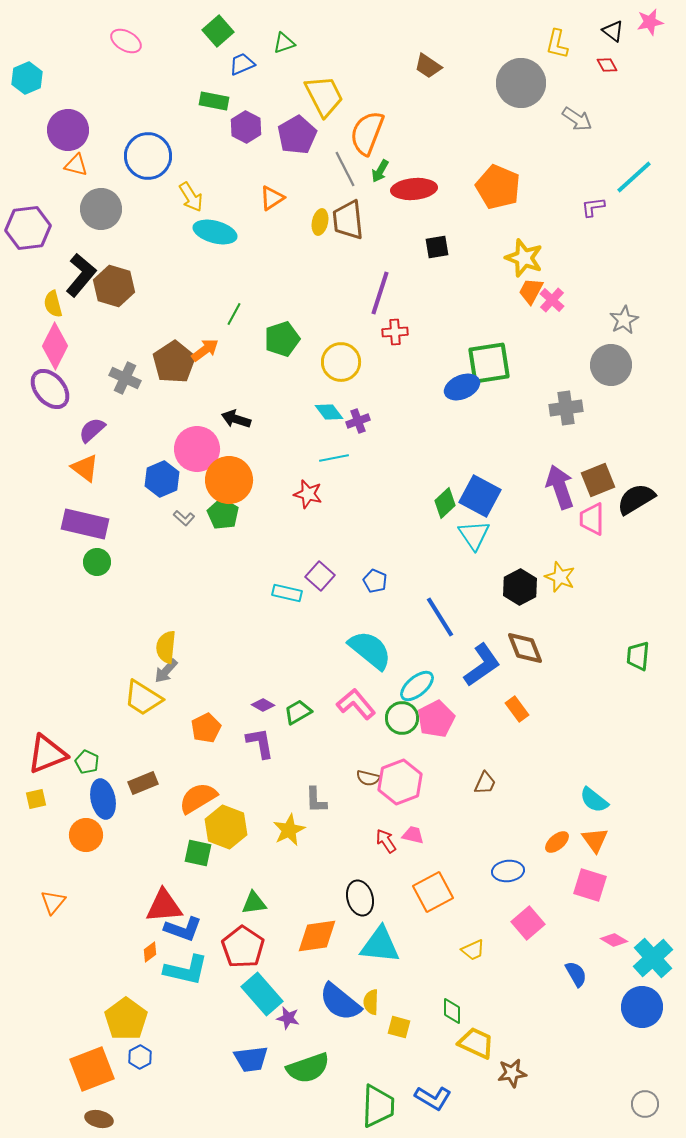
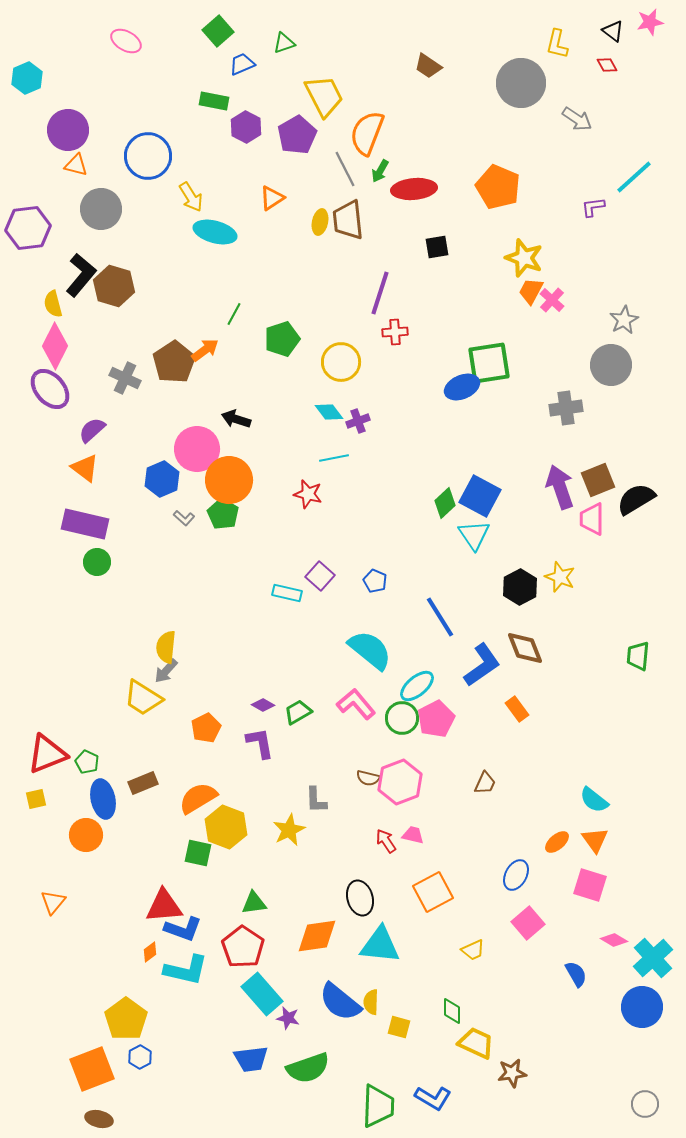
blue ellipse at (508, 871): moved 8 px right, 4 px down; rotated 56 degrees counterclockwise
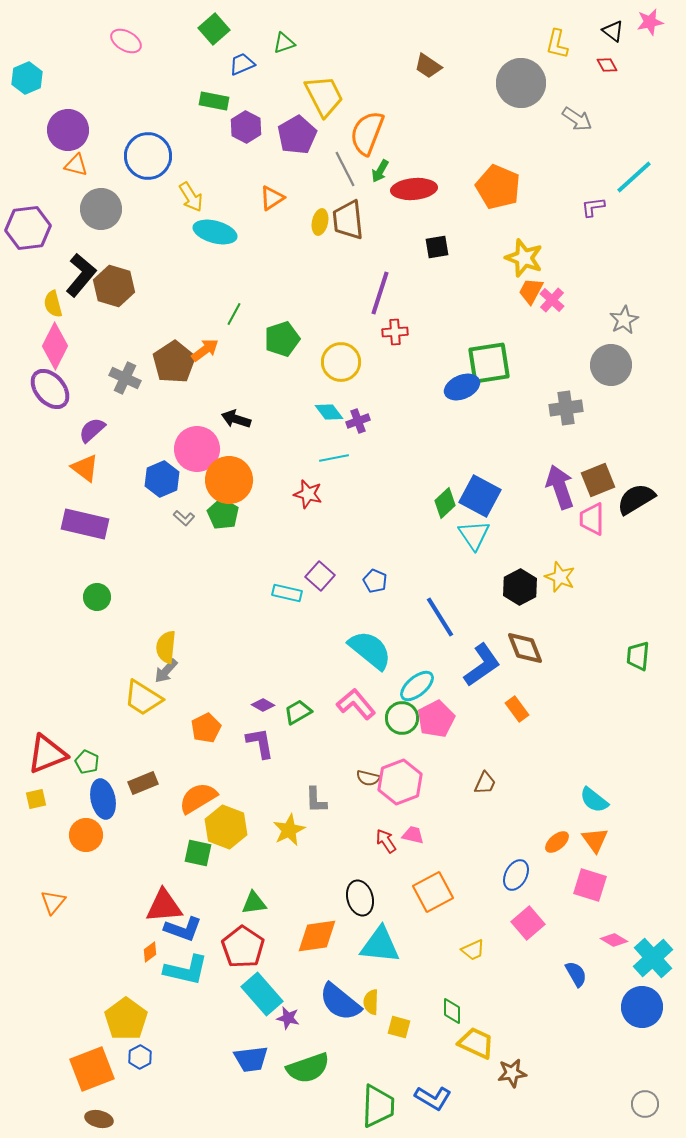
green square at (218, 31): moved 4 px left, 2 px up
green circle at (97, 562): moved 35 px down
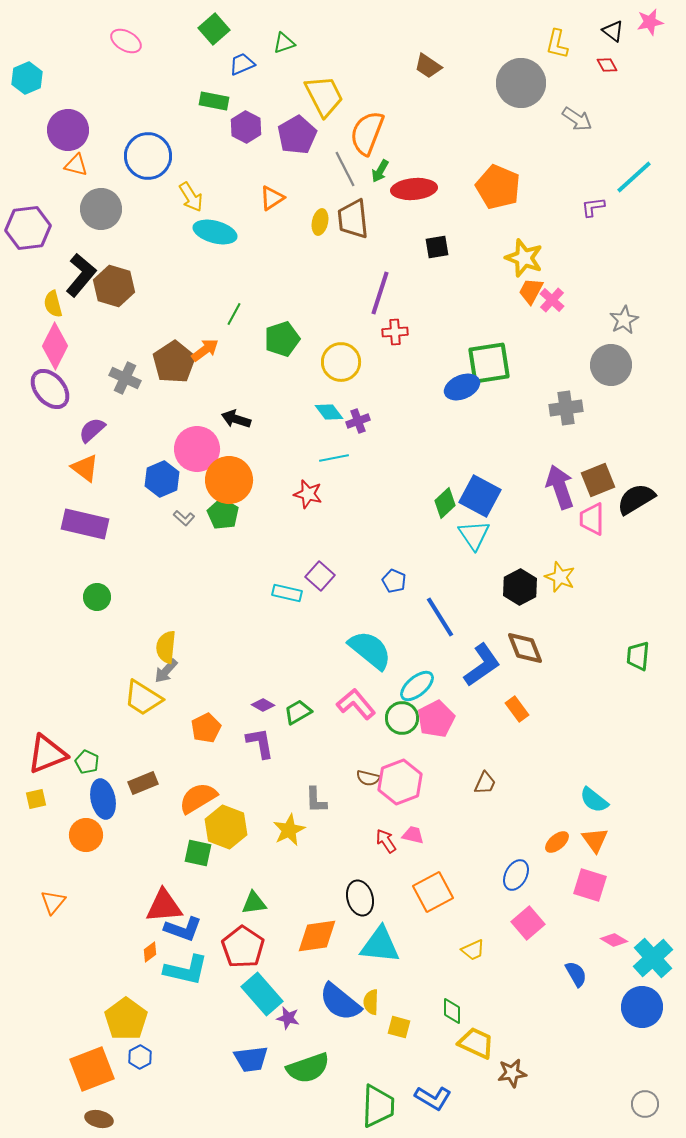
brown trapezoid at (348, 220): moved 5 px right, 1 px up
blue pentagon at (375, 581): moved 19 px right
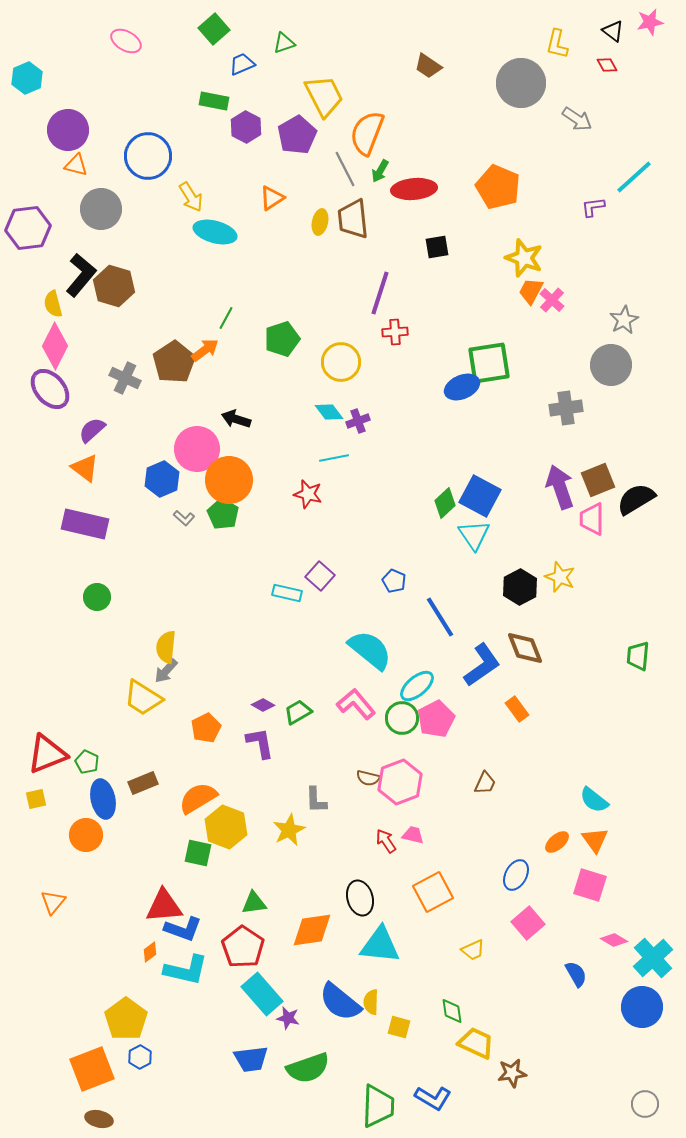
green line at (234, 314): moved 8 px left, 4 px down
orange diamond at (317, 936): moved 5 px left, 6 px up
green diamond at (452, 1011): rotated 8 degrees counterclockwise
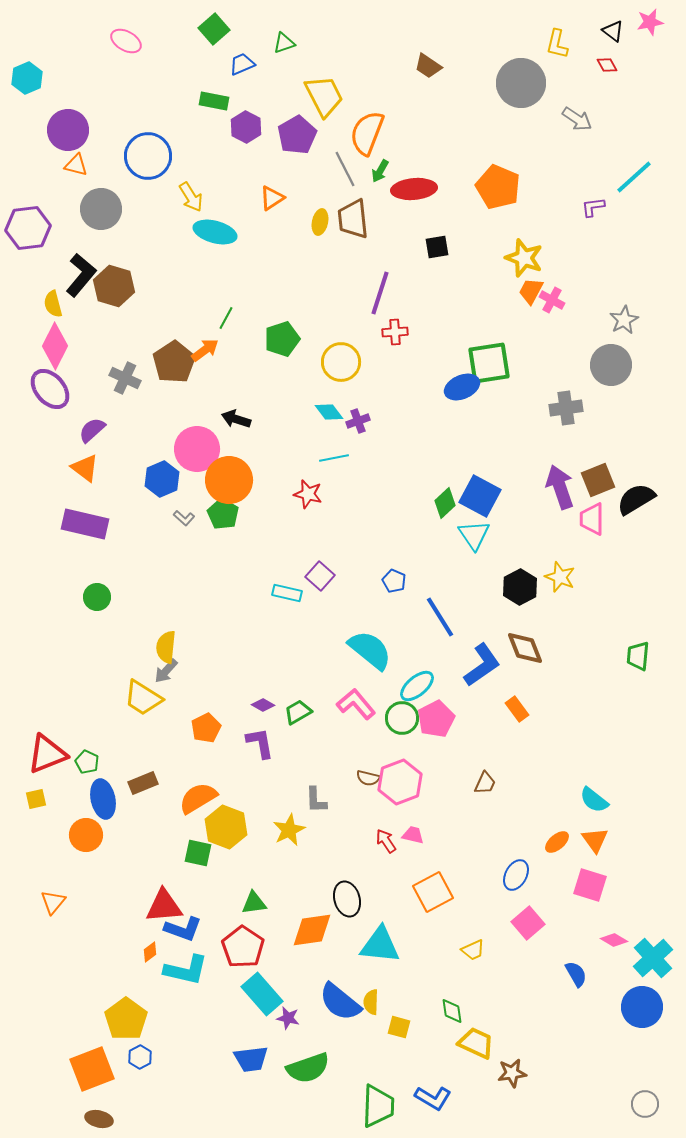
pink cross at (552, 300): rotated 15 degrees counterclockwise
black ellipse at (360, 898): moved 13 px left, 1 px down
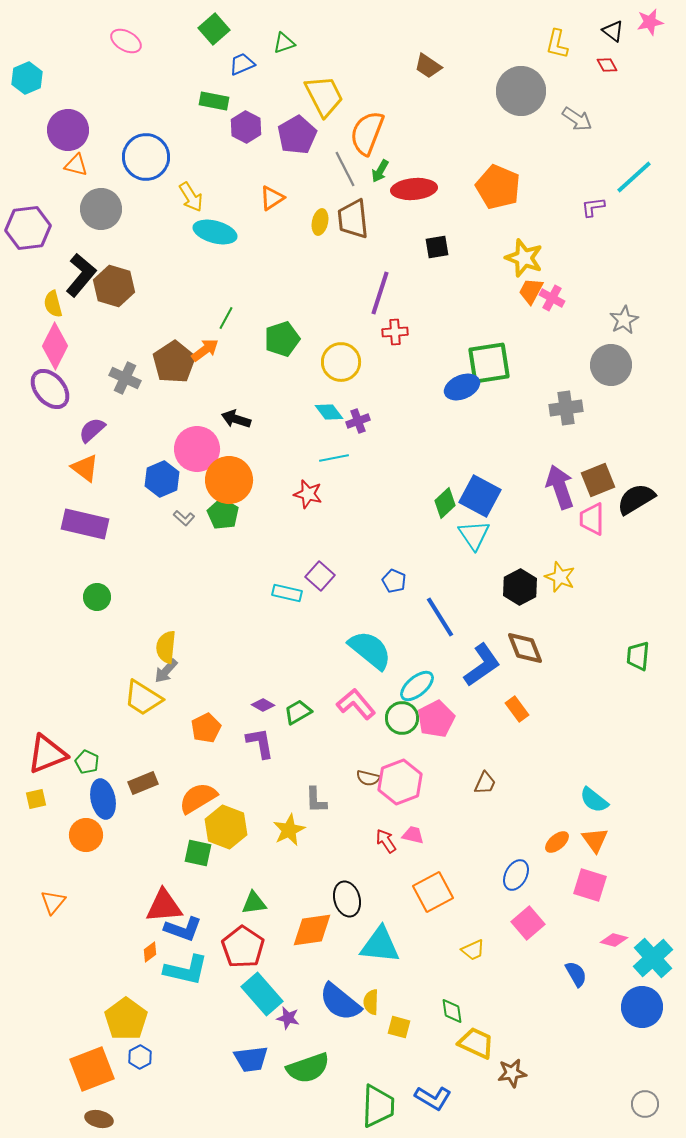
gray circle at (521, 83): moved 8 px down
blue circle at (148, 156): moved 2 px left, 1 px down
pink cross at (552, 300): moved 2 px up
pink diamond at (614, 940): rotated 16 degrees counterclockwise
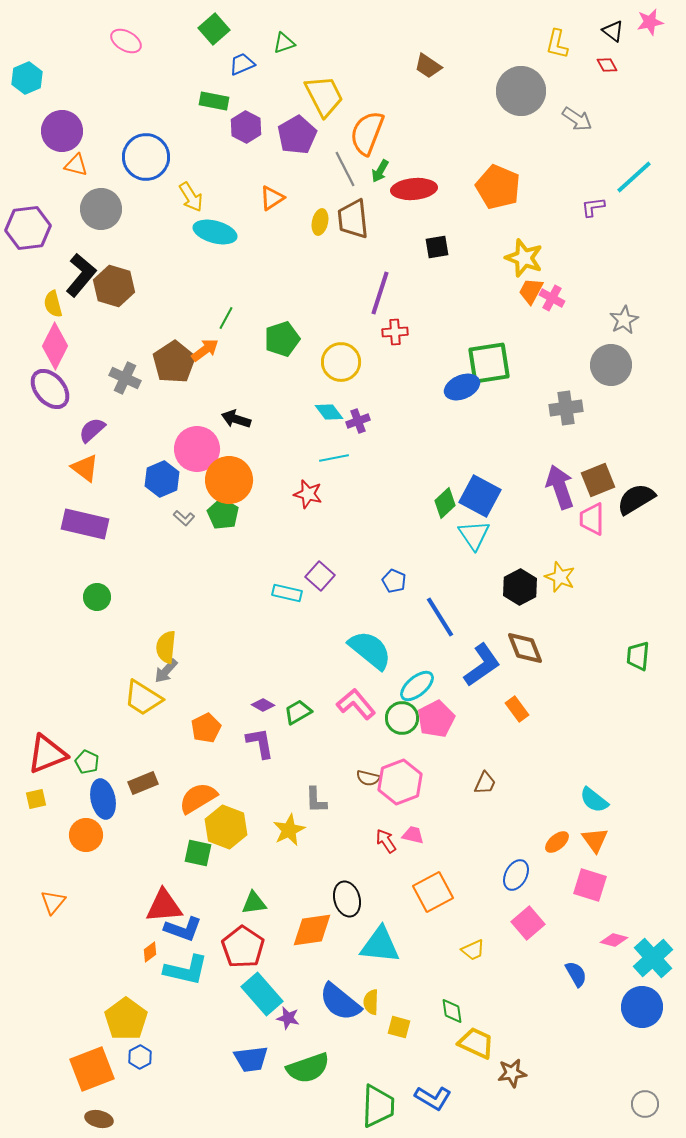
purple circle at (68, 130): moved 6 px left, 1 px down
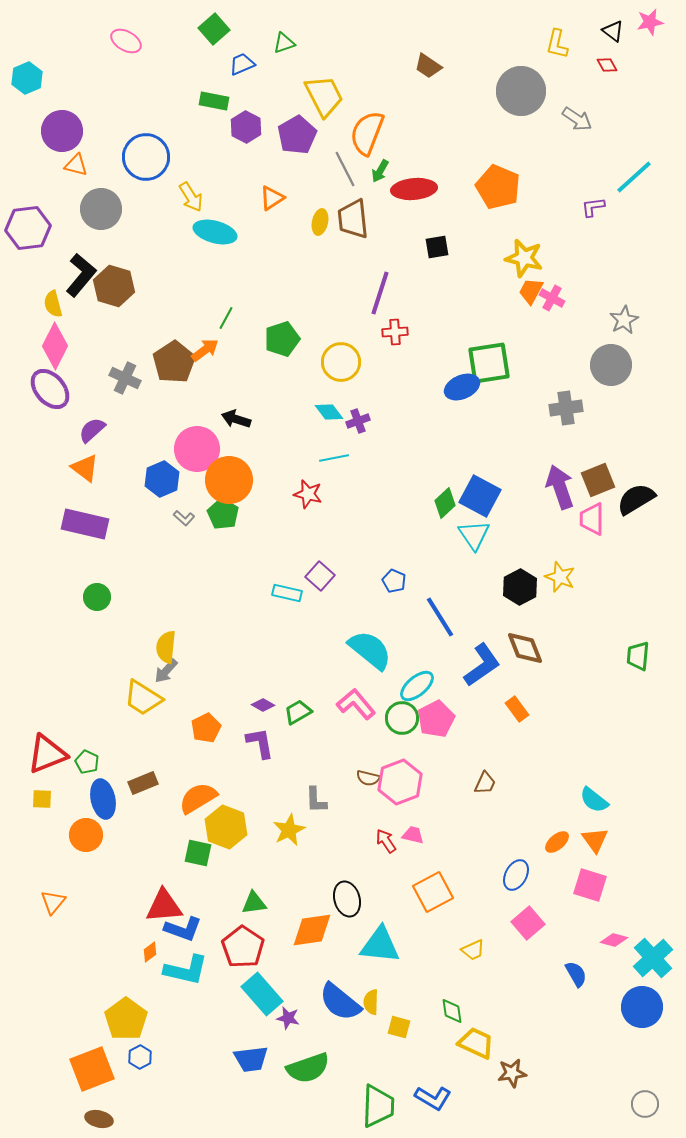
yellow star at (524, 258): rotated 6 degrees counterclockwise
yellow square at (36, 799): moved 6 px right; rotated 15 degrees clockwise
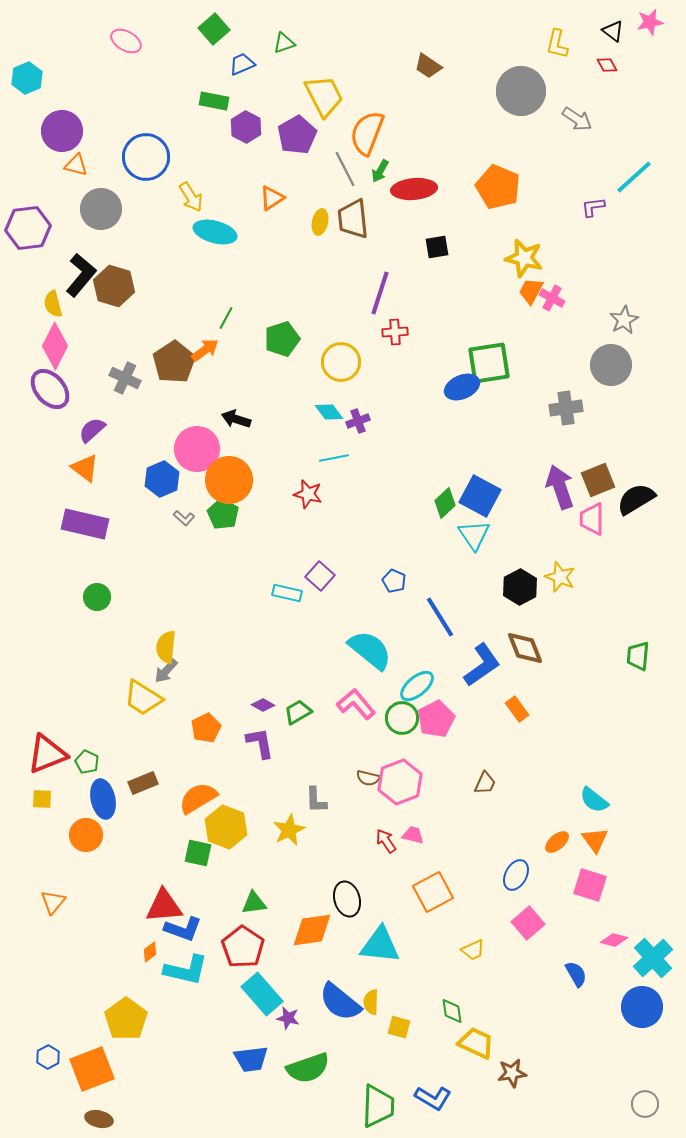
blue hexagon at (140, 1057): moved 92 px left
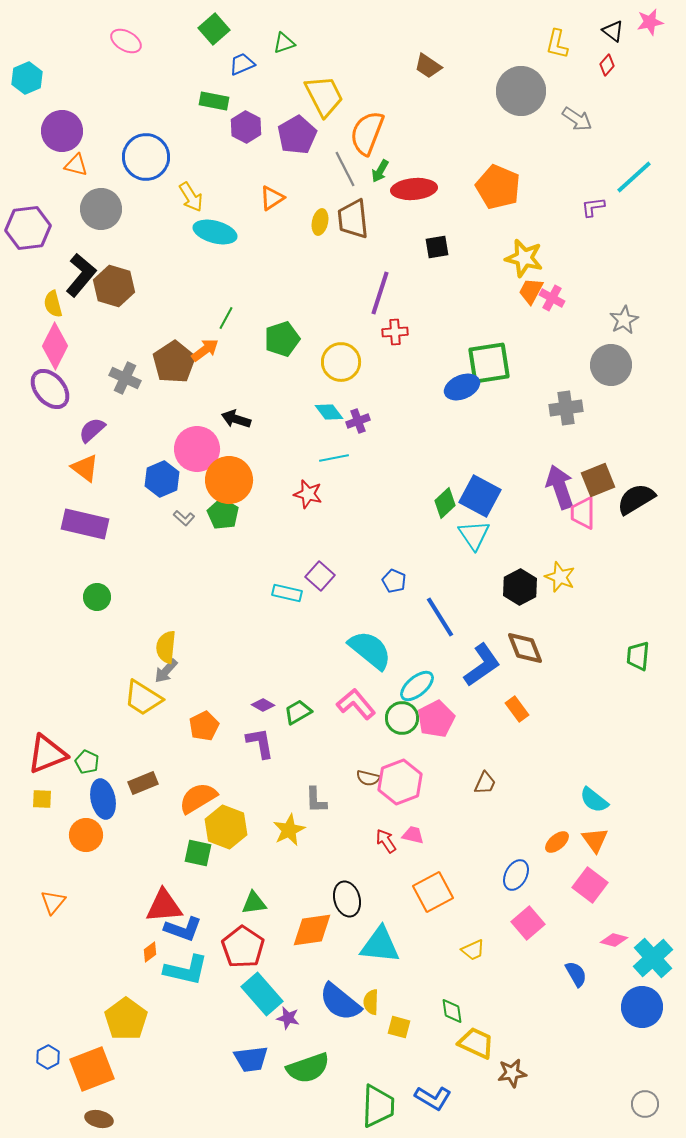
red diamond at (607, 65): rotated 70 degrees clockwise
pink trapezoid at (592, 519): moved 9 px left, 6 px up
orange pentagon at (206, 728): moved 2 px left, 2 px up
pink square at (590, 885): rotated 20 degrees clockwise
